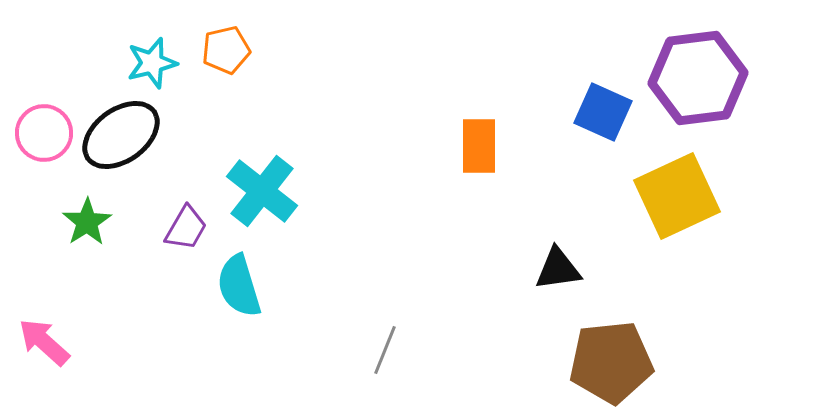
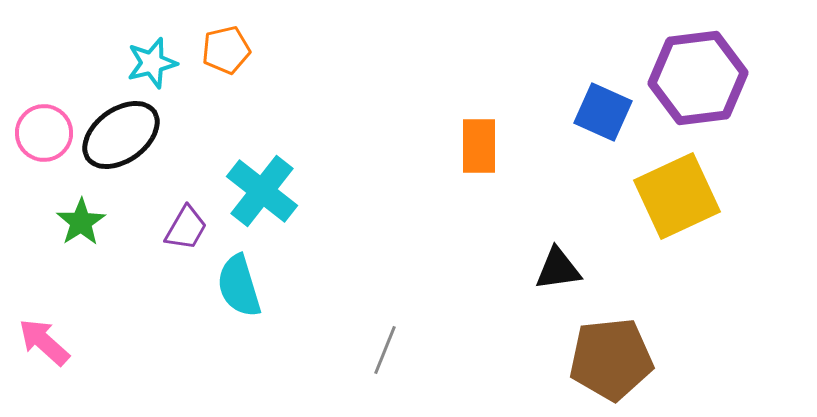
green star: moved 6 px left
brown pentagon: moved 3 px up
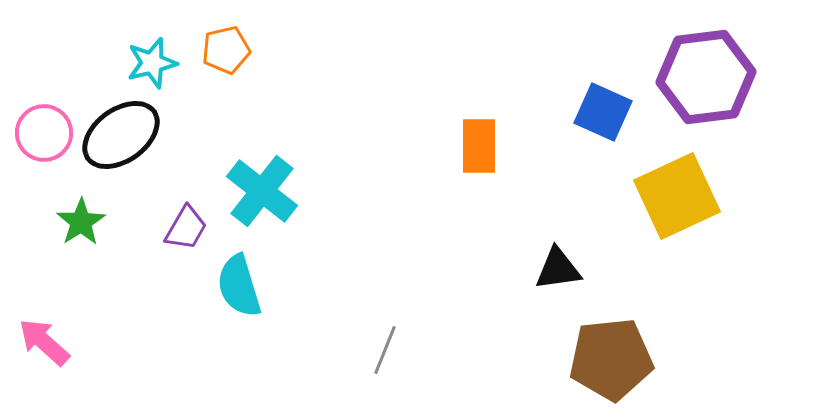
purple hexagon: moved 8 px right, 1 px up
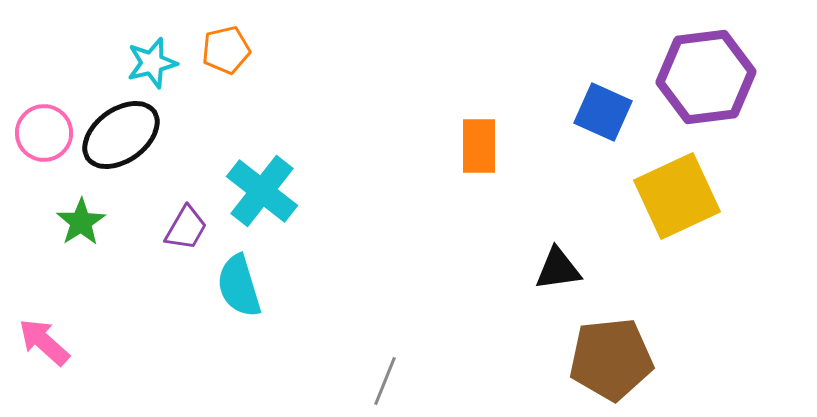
gray line: moved 31 px down
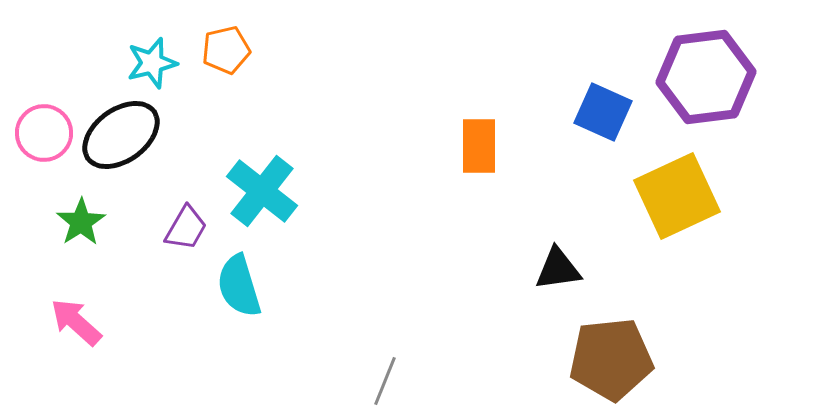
pink arrow: moved 32 px right, 20 px up
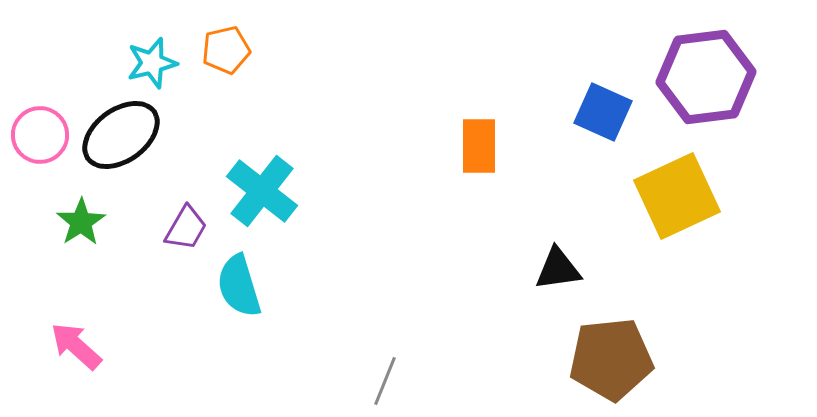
pink circle: moved 4 px left, 2 px down
pink arrow: moved 24 px down
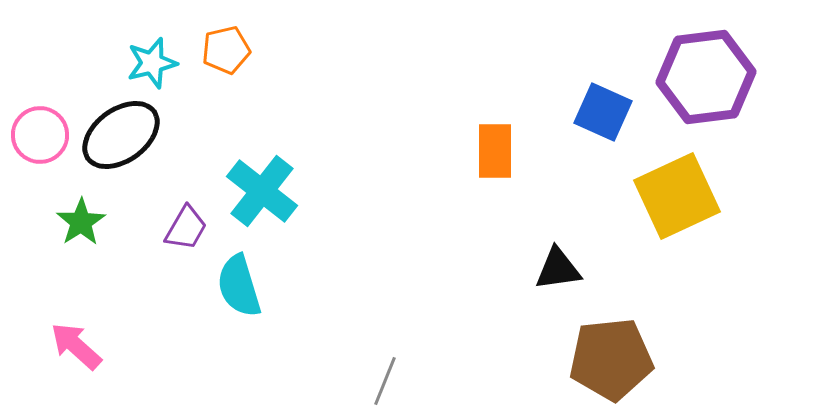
orange rectangle: moved 16 px right, 5 px down
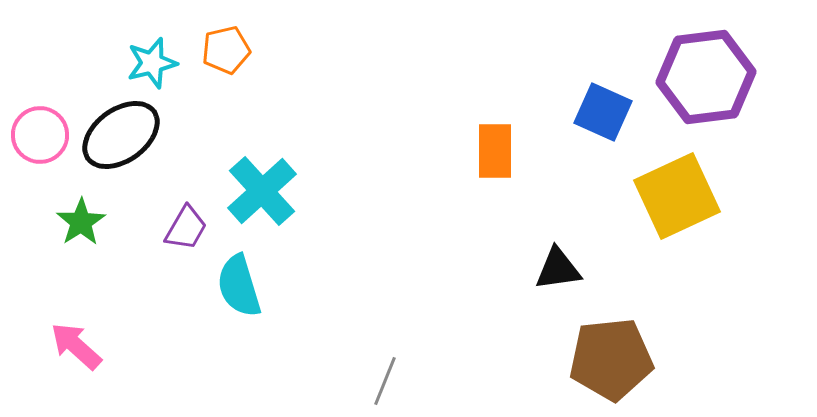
cyan cross: rotated 10 degrees clockwise
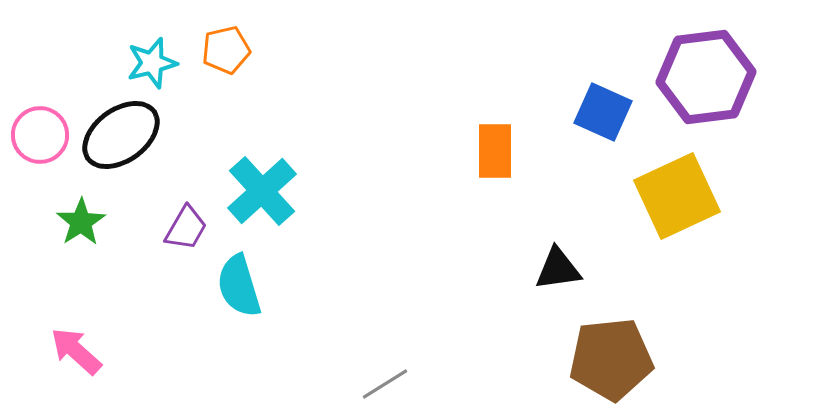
pink arrow: moved 5 px down
gray line: moved 3 px down; rotated 36 degrees clockwise
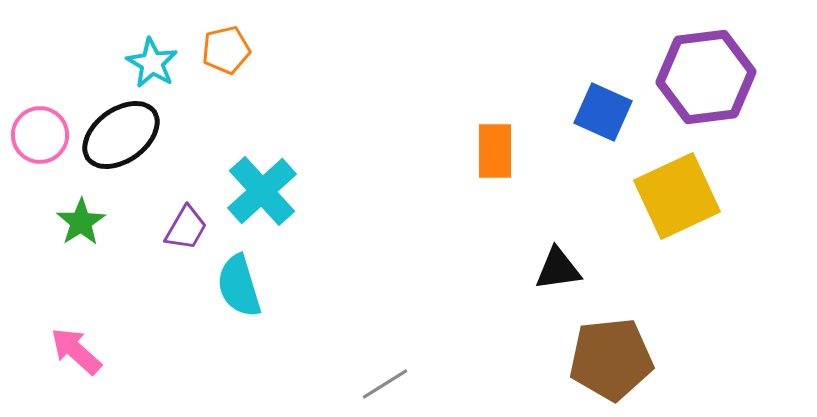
cyan star: rotated 27 degrees counterclockwise
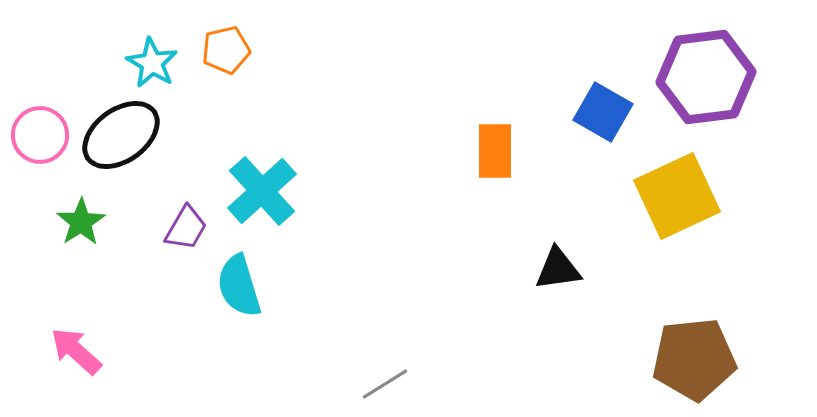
blue square: rotated 6 degrees clockwise
brown pentagon: moved 83 px right
